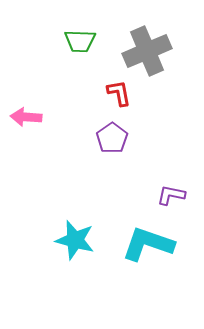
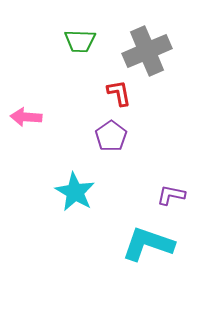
purple pentagon: moved 1 px left, 2 px up
cyan star: moved 48 px up; rotated 15 degrees clockwise
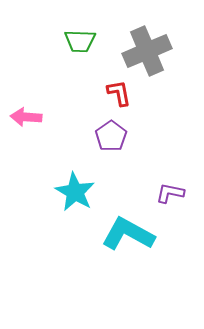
purple L-shape: moved 1 px left, 2 px up
cyan L-shape: moved 20 px left, 10 px up; rotated 10 degrees clockwise
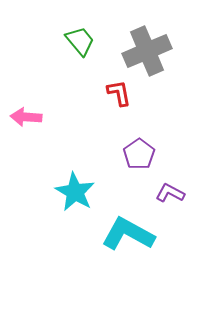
green trapezoid: rotated 132 degrees counterclockwise
purple pentagon: moved 28 px right, 18 px down
purple L-shape: rotated 16 degrees clockwise
